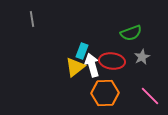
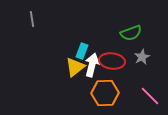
white arrow: rotated 30 degrees clockwise
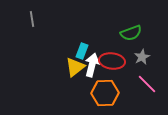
pink line: moved 3 px left, 12 px up
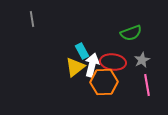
cyan rectangle: rotated 49 degrees counterclockwise
gray star: moved 3 px down
red ellipse: moved 1 px right, 1 px down
pink line: moved 1 px down; rotated 35 degrees clockwise
orange hexagon: moved 1 px left, 11 px up
